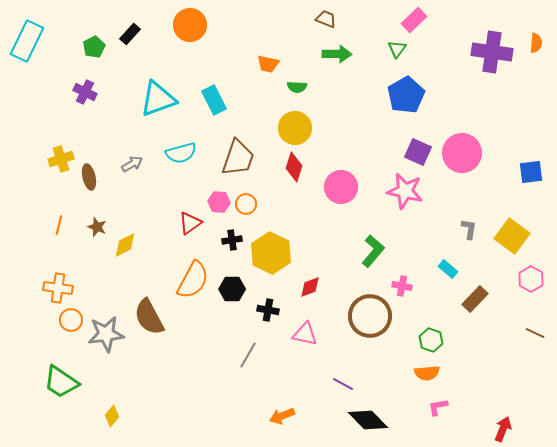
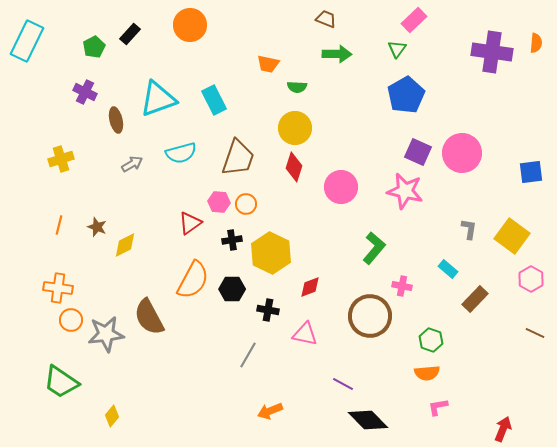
brown ellipse at (89, 177): moved 27 px right, 57 px up
green L-shape at (373, 251): moved 1 px right, 3 px up
orange arrow at (282, 416): moved 12 px left, 5 px up
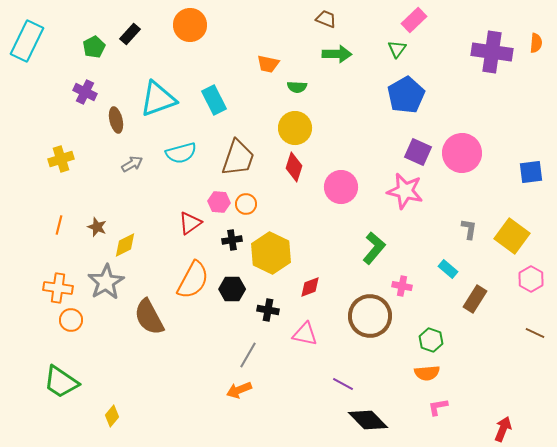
brown rectangle at (475, 299): rotated 12 degrees counterclockwise
gray star at (106, 334): moved 52 px up; rotated 24 degrees counterclockwise
orange arrow at (270, 411): moved 31 px left, 21 px up
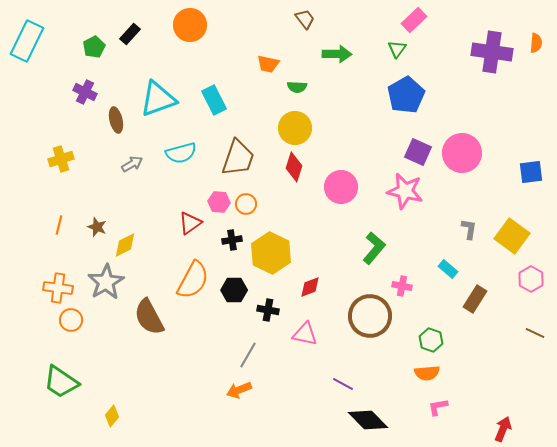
brown trapezoid at (326, 19): moved 21 px left; rotated 30 degrees clockwise
black hexagon at (232, 289): moved 2 px right, 1 px down
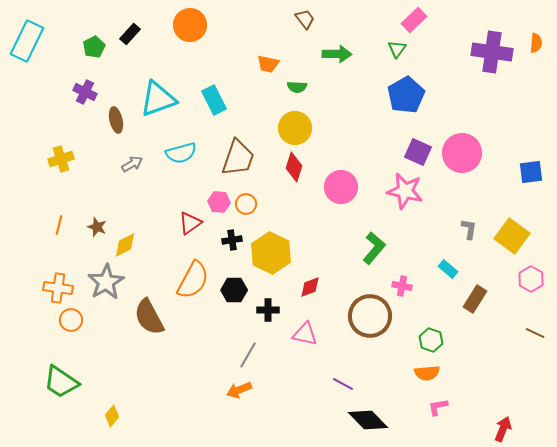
black cross at (268, 310): rotated 10 degrees counterclockwise
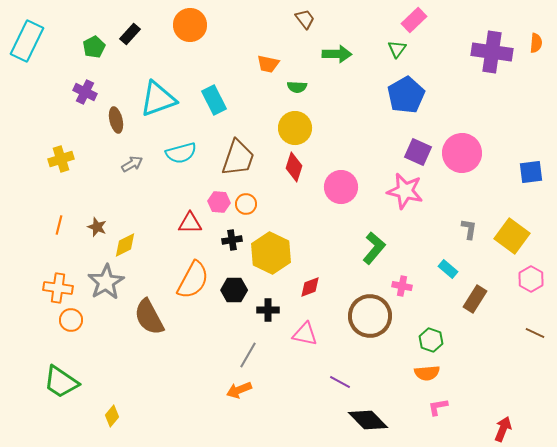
red triangle at (190, 223): rotated 35 degrees clockwise
purple line at (343, 384): moved 3 px left, 2 px up
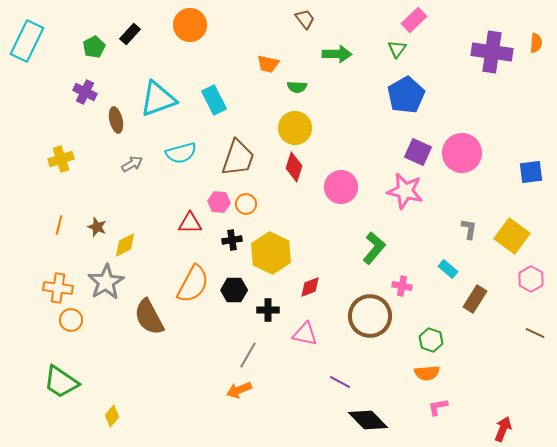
orange semicircle at (193, 280): moved 4 px down
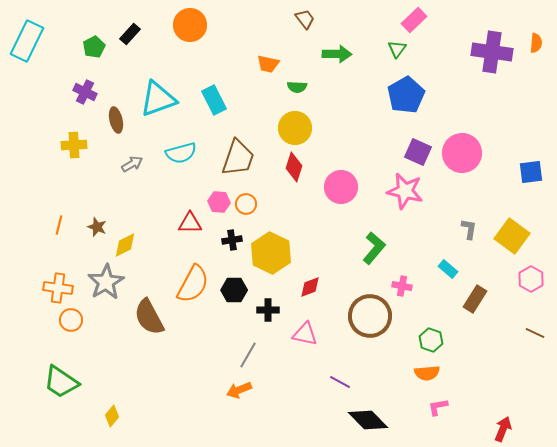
yellow cross at (61, 159): moved 13 px right, 14 px up; rotated 15 degrees clockwise
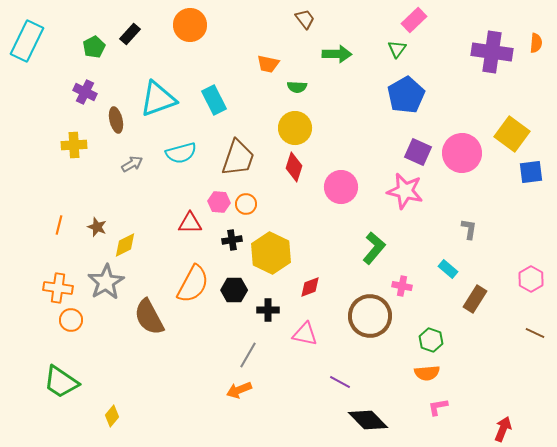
yellow square at (512, 236): moved 102 px up
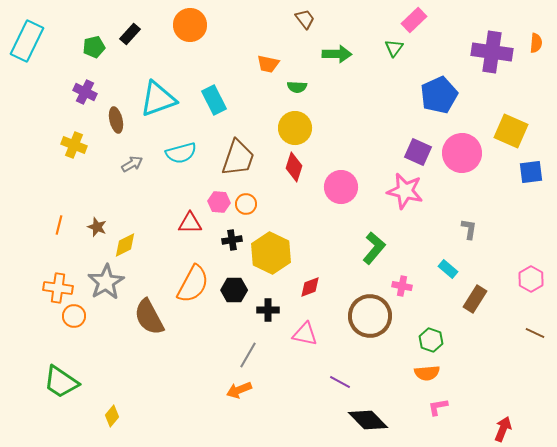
green pentagon at (94, 47): rotated 15 degrees clockwise
green triangle at (397, 49): moved 3 px left, 1 px up
blue pentagon at (406, 95): moved 33 px right; rotated 6 degrees clockwise
yellow square at (512, 134): moved 1 px left, 3 px up; rotated 12 degrees counterclockwise
yellow cross at (74, 145): rotated 25 degrees clockwise
orange circle at (71, 320): moved 3 px right, 4 px up
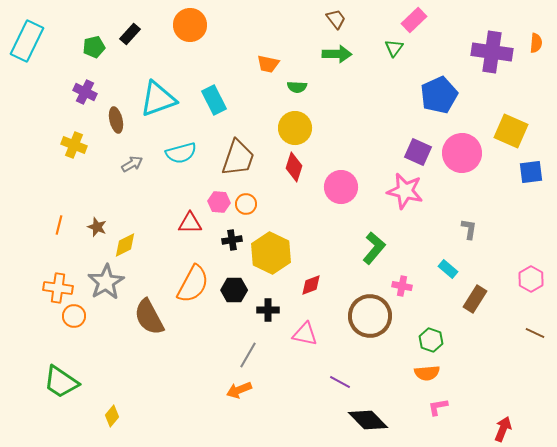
brown trapezoid at (305, 19): moved 31 px right
red diamond at (310, 287): moved 1 px right, 2 px up
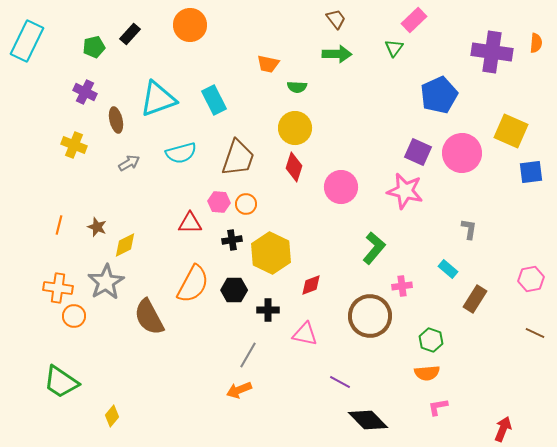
gray arrow at (132, 164): moved 3 px left, 1 px up
pink hexagon at (531, 279): rotated 20 degrees clockwise
pink cross at (402, 286): rotated 18 degrees counterclockwise
